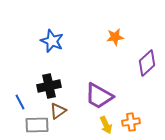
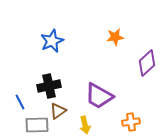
blue star: rotated 25 degrees clockwise
yellow arrow: moved 21 px left; rotated 12 degrees clockwise
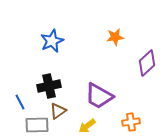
yellow arrow: moved 2 px right, 1 px down; rotated 66 degrees clockwise
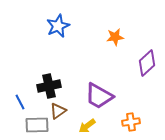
blue star: moved 6 px right, 15 px up
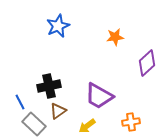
gray rectangle: moved 3 px left, 1 px up; rotated 45 degrees clockwise
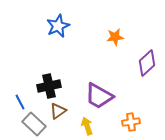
yellow arrow: rotated 108 degrees clockwise
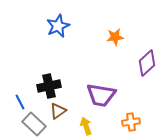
purple trapezoid: moved 2 px right, 1 px up; rotated 20 degrees counterclockwise
yellow arrow: moved 1 px left
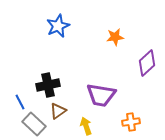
black cross: moved 1 px left, 1 px up
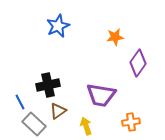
purple diamond: moved 9 px left; rotated 12 degrees counterclockwise
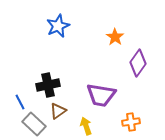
orange star: rotated 30 degrees counterclockwise
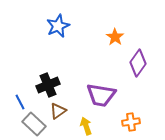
black cross: rotated 10 degrees counterclockwise
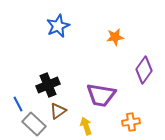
orange star: rotated 30 degrees clockwise
purple diamond: moved 6 px right, 7 px down
blue line: moved 2 px left, 2 px down
